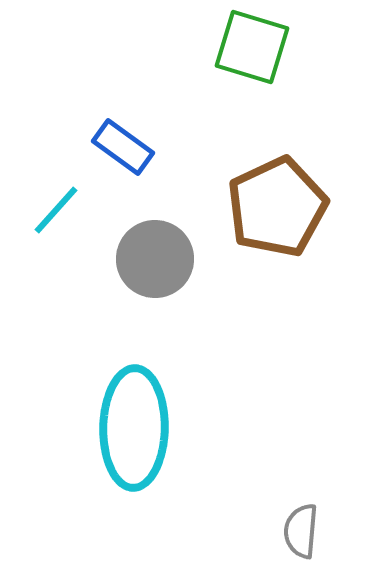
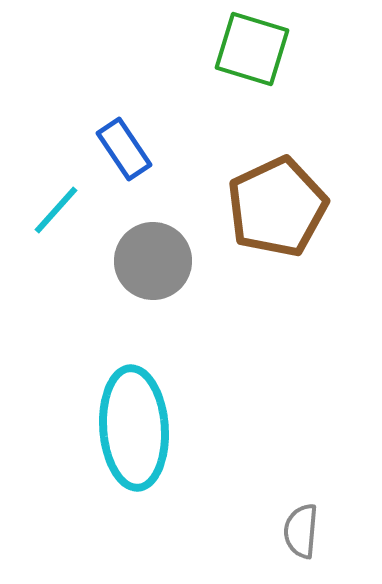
green square: moved 2 px down
blue rectangle: moved 1 px right, 2 px down; rotated 20 degrees clockwise
gray circle: moved 2 px left, 2 px down
cyan ellipse: rotated 5 degrees counterclockwise
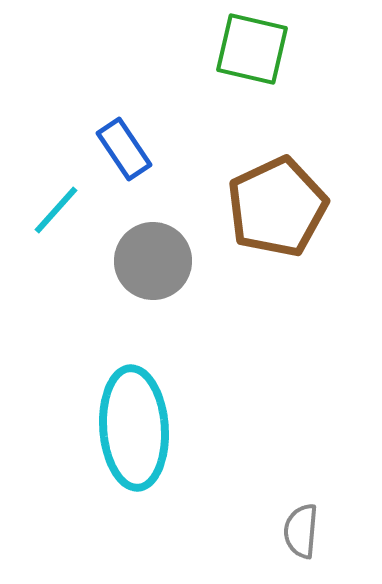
green square: rotated 4 degrees counterclockwise
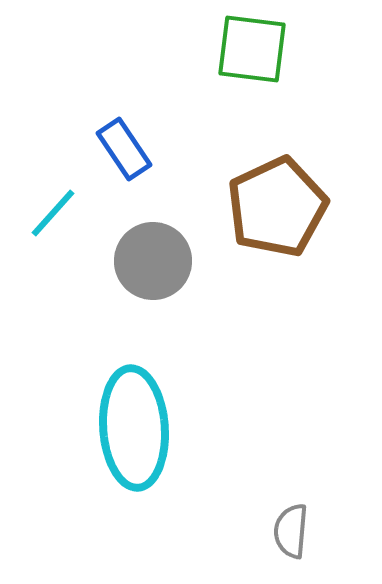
green square: rotated 6 degrees counterclockwise
cyan line: moved 3 px left, 3 px down
gray semicircle: moved 10 px left
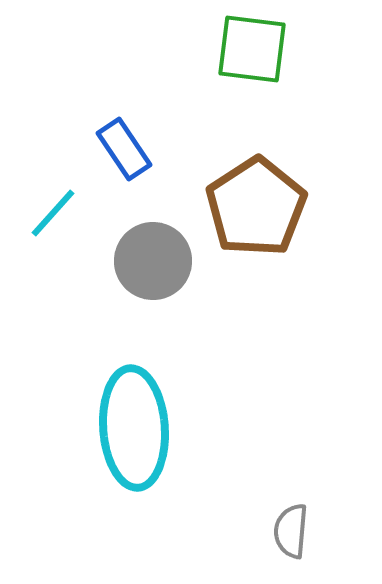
brown pentagon: moved 21 px left; rotated 8 degrees counterclockwise
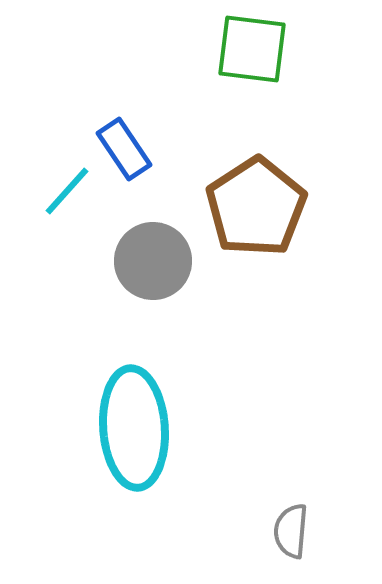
cyan line: moved 14 px right, 22 px up
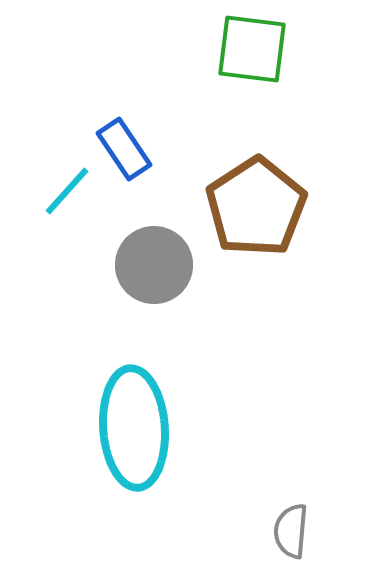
gray circle: moved 1 px right, 4 px down
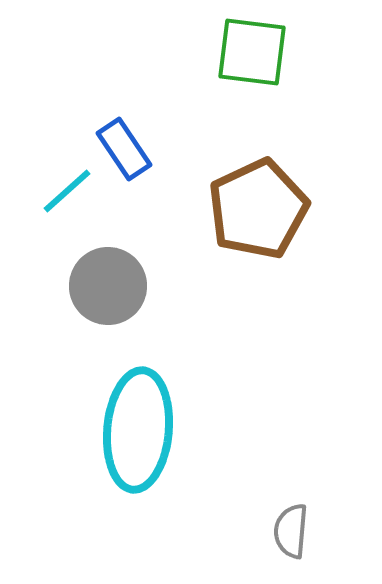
green square: moved 3 px down
cyan line: rotated 6 degrees clockwise
brown pentagon: moved 2 px right, 2 px down; rotated 8 degrees clockwise
gray circle: moved 46 px left, 21 px down
cyan ellipse: moved 4 px right, 2 px down; rotated 9 degrees clockwise
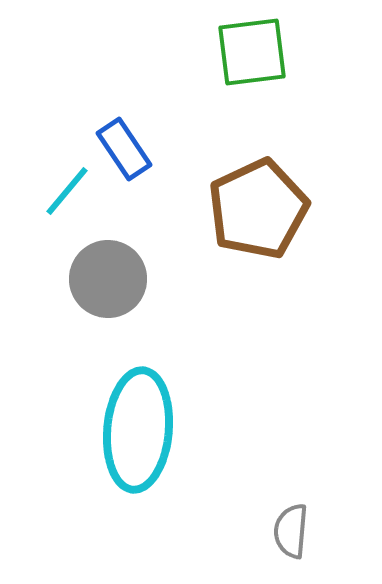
green square: rotated 14 degrees counterclockwise
cyan line: rotated 8 degrees counterclockwise
gray circle: moved 7 px up
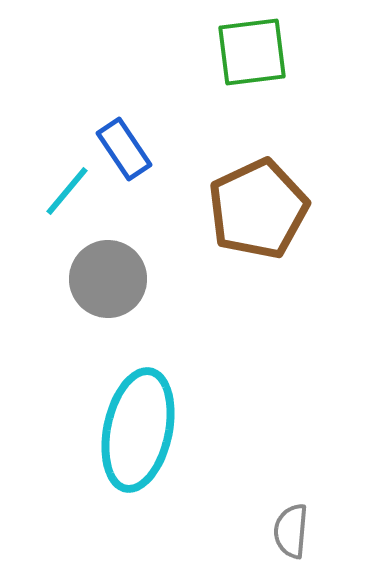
cyan ellipse: rotated 7 degrees clockwise
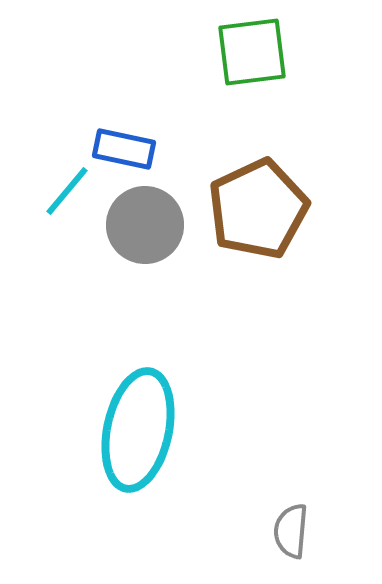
blue rectangle: rotated 44 degrees counterclockwise
gray circle: moved 37 px right, 54 px up
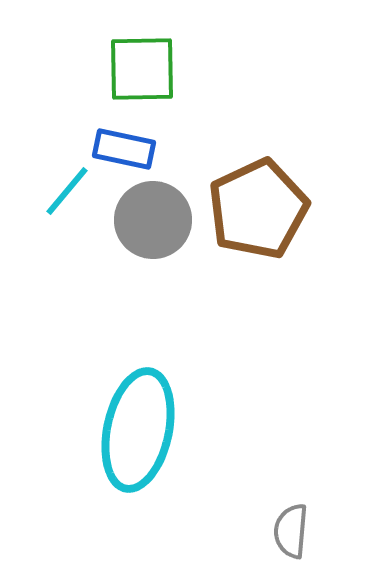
green square: moved 110 px left, 17 px down; rotated 6 degrees clockwise
gray circle: moved 8 px right, 5 px up
